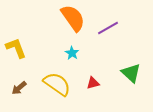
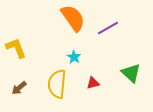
cyan star: moved 2 px right, 4 px down
yellow semicircle: rotated 120 degrees counterclockwise
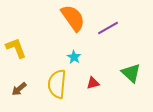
brown arrow: moved 1 px down
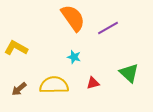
yellow L-shape: rotated 40 degrees counterclockwise
cyan star: rotated 16 degrees counterclockwise
green triangle: moved 2 px left
yellow semicircle: moved 3 px left, 1 px down; rotated 84 degrees clockwise
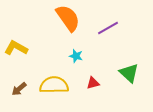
orange semicircle: moved 5 px left
cyan star: moved 2 px right, 1 px up
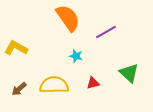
purple line: moved 2 px left, 4 px down
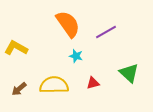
orange semicircle: moved 6 px down
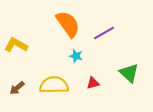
purple line: moved 2 px left, 1 px down
yellow L-shape: moved 3 px up
brown arrow: moved 2 px left, 1 px up
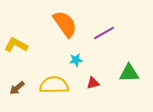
orange semicircle: moved 3 px left
cyan star: moved 4 px down; rotated 24 degrees counterclockwise
green triangle: rotated 45 degrees counterclockwise
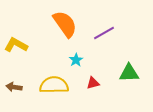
cyan star: rotated 24 degrees counterclockwise
brown arrow: moved 3 px left, 1 px up; rotated 49 degrees clockwise
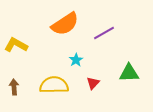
orange semicircle: rotated 92 degrees clockwise
red triangle: rotated 32 degrees counterclockwise
brown arrow: rotated 77 degrees clockwise
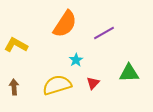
orange semicircle: rotated 24 degrees counterclockwise
yellow semicircle: moved 3 px right; rotated 16 degrees counterclockwise
